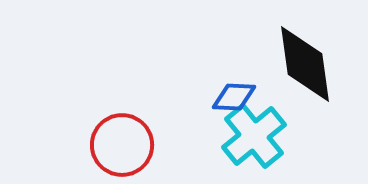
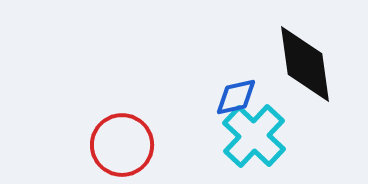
blue diamond: moved 2 px right; rotated 15 degrees counterclockwise
cyan cross: rotated 8 degrees counterclockwise
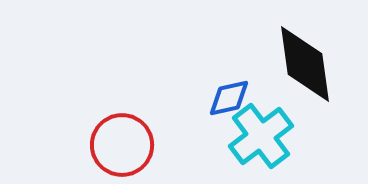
blue diamond: moved 7 px left, 1 px down
cyan cross: moved 7 px right; rotated 10 degrees clockwise
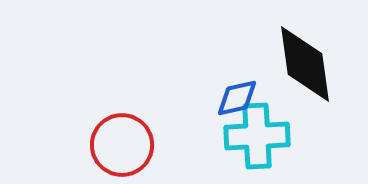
blue diamond: moved 8 px right
cyan cross: moved 4 px left; rotated 34 degrees clockwise
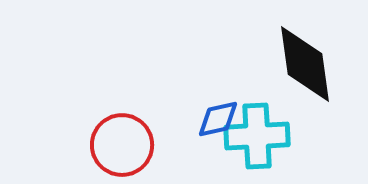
blue diamond: moved 19 px left, 21 px down
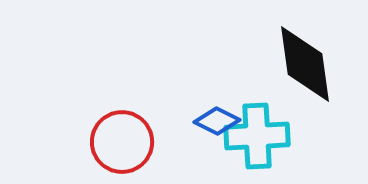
blue diamond: moved 1 px left, 2 px down; rotated 39 degrees clockwise
red circle: moved 3 px up
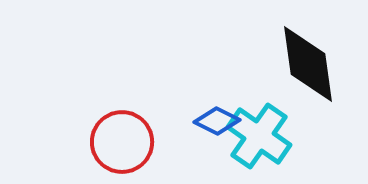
black diamond: moved 3 px right
cyan cross: moved 2 px right; rotated 38 degrees clockwise
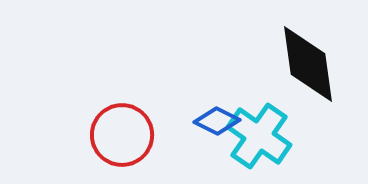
red circle: moved 7 px up
